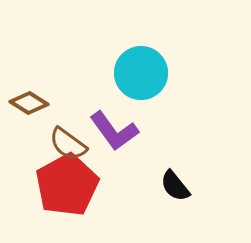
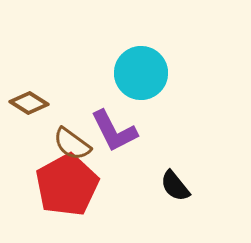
purple L-shape: rotated 9 degrees clockwise
brown semicircle: moved 4 px right
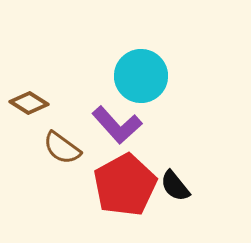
cyan circle: moved 3 px down
purple L-shape: moved 3 px right, 6 px up; rotated 15 degrees counterclockwise
brown semicircle: moved 10 px left, 4 px down
red pentagon: moved 58 px right
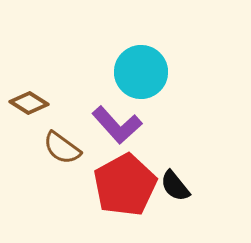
cyan circle: moved 4 px up
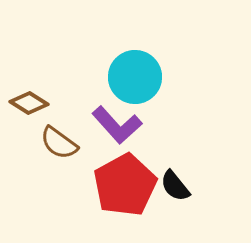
cyan circle: moved 6 px left, 5 px down
brown semicircle: moved 3 px left, 5 px up
